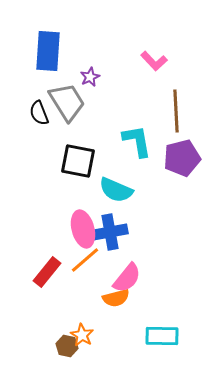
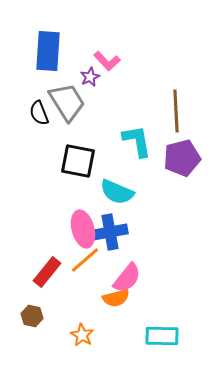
pink L-shape: moved 47 px left
cyan semicircle: moved 1 px right, 2 px down
brown hexagon: moved 35 px left, 30 px up
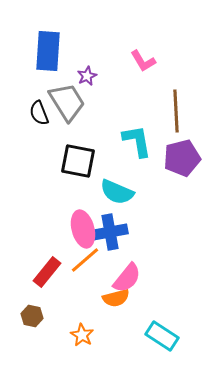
pink L-shape: moved 36 px right; rotated 12 degrees clockwise
purple star: moved 3 px left, 1 px up
cyan rectangle: rotated 32 degrees clockwise
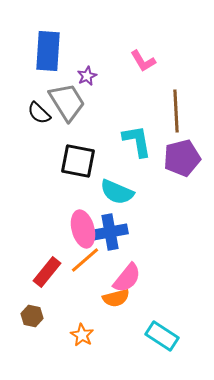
black semicircle: rotated 25 degrees counterclockwise
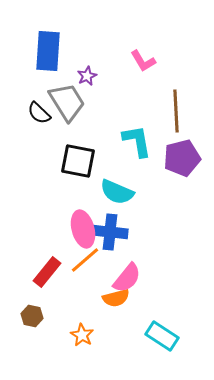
blue cross: rotated 16 degrees clockwise
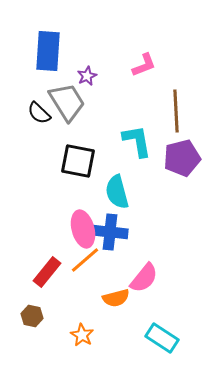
pink L-shape: moved 1 px right, 4 px down; rotated 80 degrees counterclockwise
cyan semicircle: rotated 52 degrees clockwise
pink semicircle: moved 17 px right
cyan rectangle: moved 2 px down
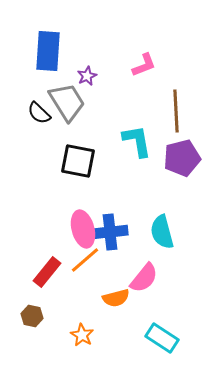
cyan semicircle: moved 45 px right, 40 px down
blue cross: rotated 12 degrees counterclockwise
